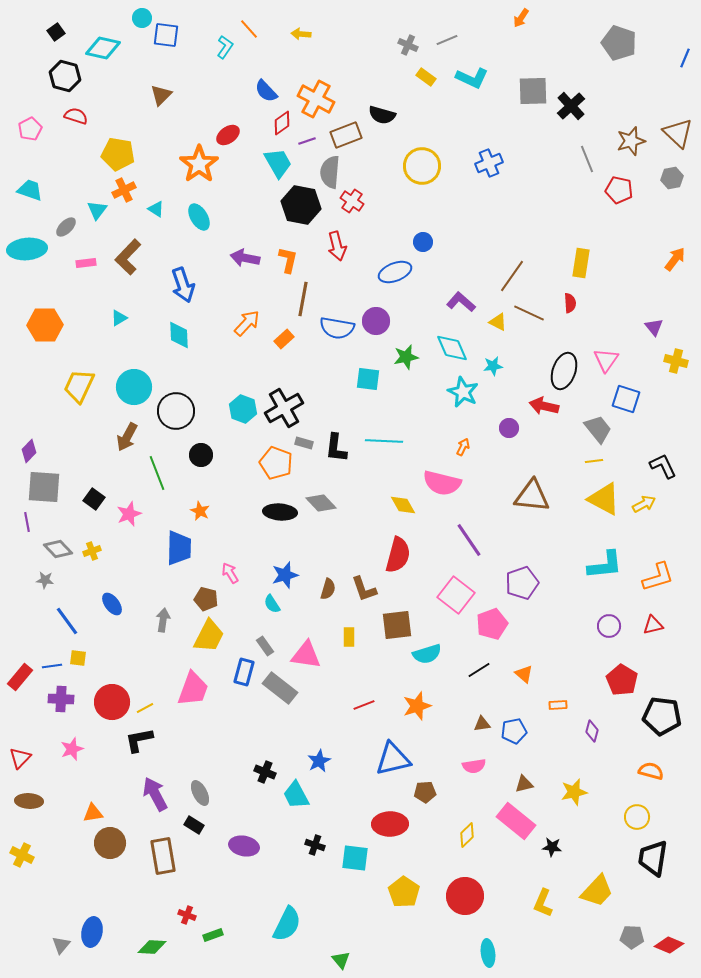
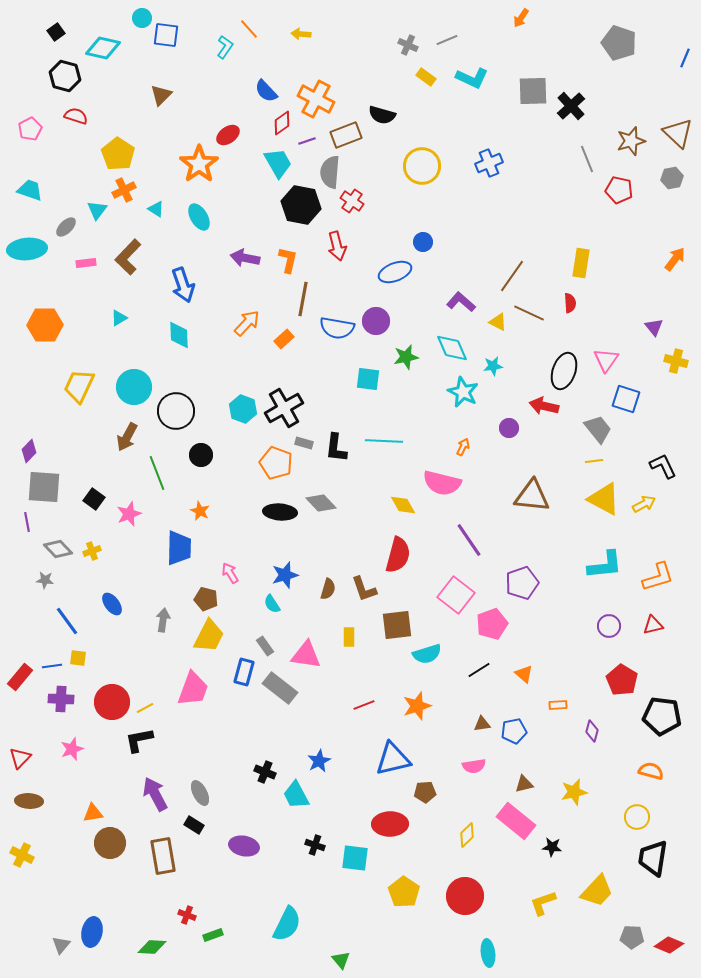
yellow pentagon at (118, 154): rotated 24 degrees clockwise
yellow L-shape at (543, 903): rotated 48 degrees clockwise
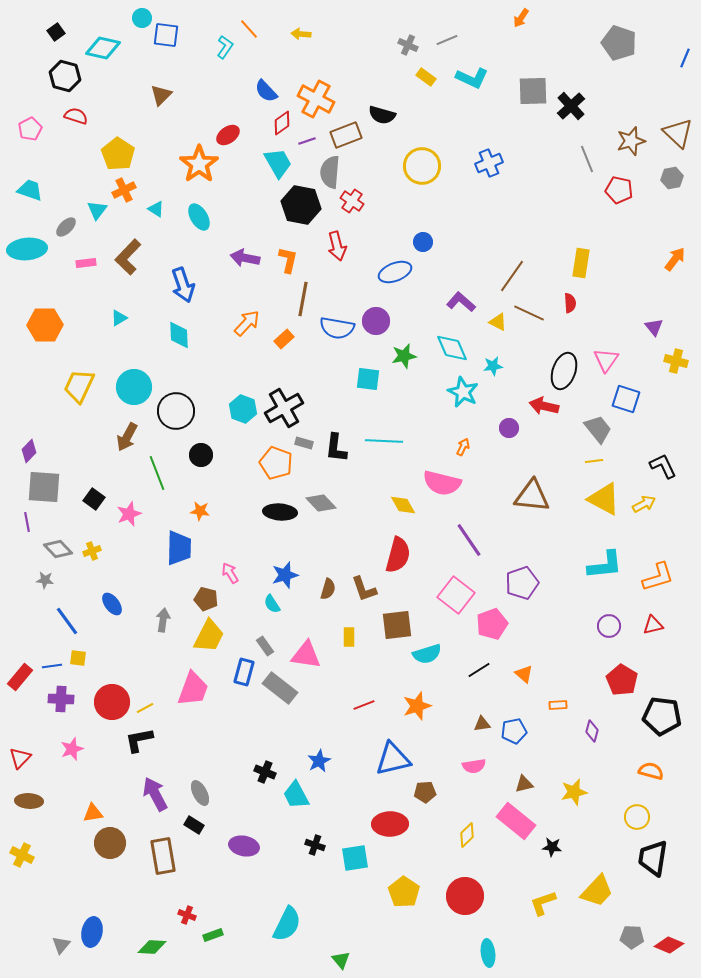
green star at (406, 357): moved 2 px left, 1 px up
orange star at (200, 511): rotated 18 degrees counterclockwise
cyan square at (355, 858): rotated 16 degrees counterclockwise
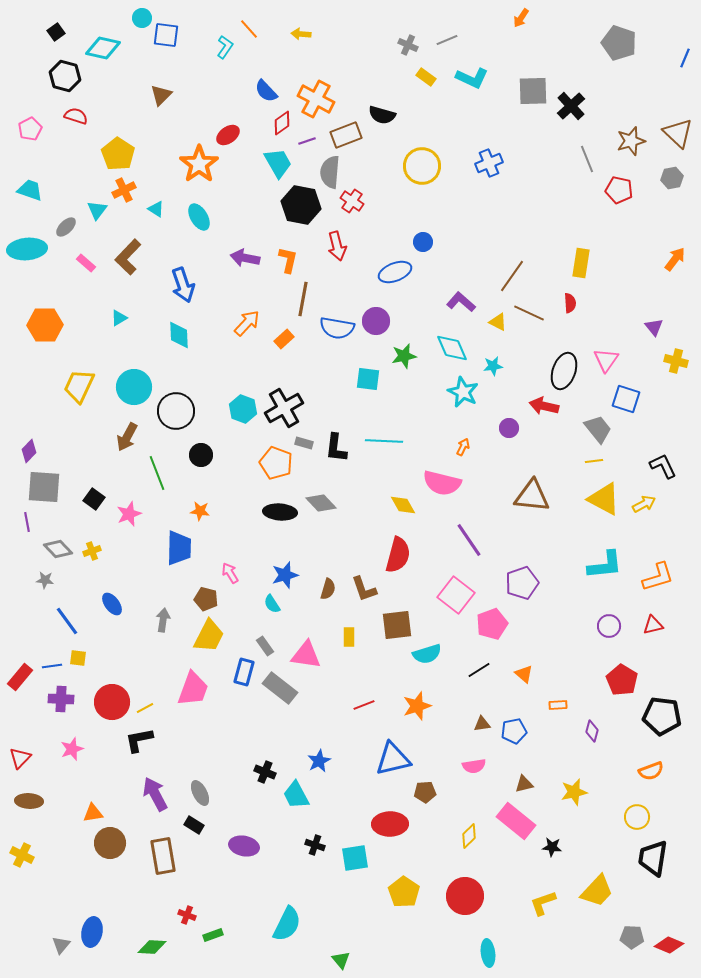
pink rectangle at (86, 263): rotated 48 degrees clockwise
orange semicircle at (651, 771): rotated 145 degrees clockwise
yellow diamond at (467, 835): moved 2 px right, 1 px down
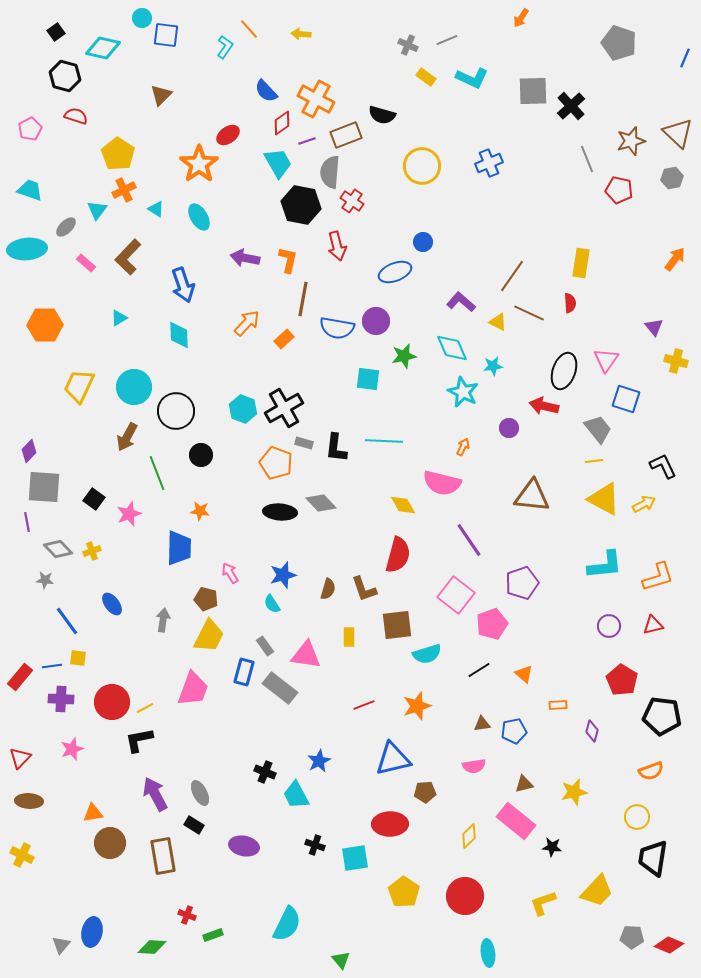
blue star at (285, 575): moved 2 px left
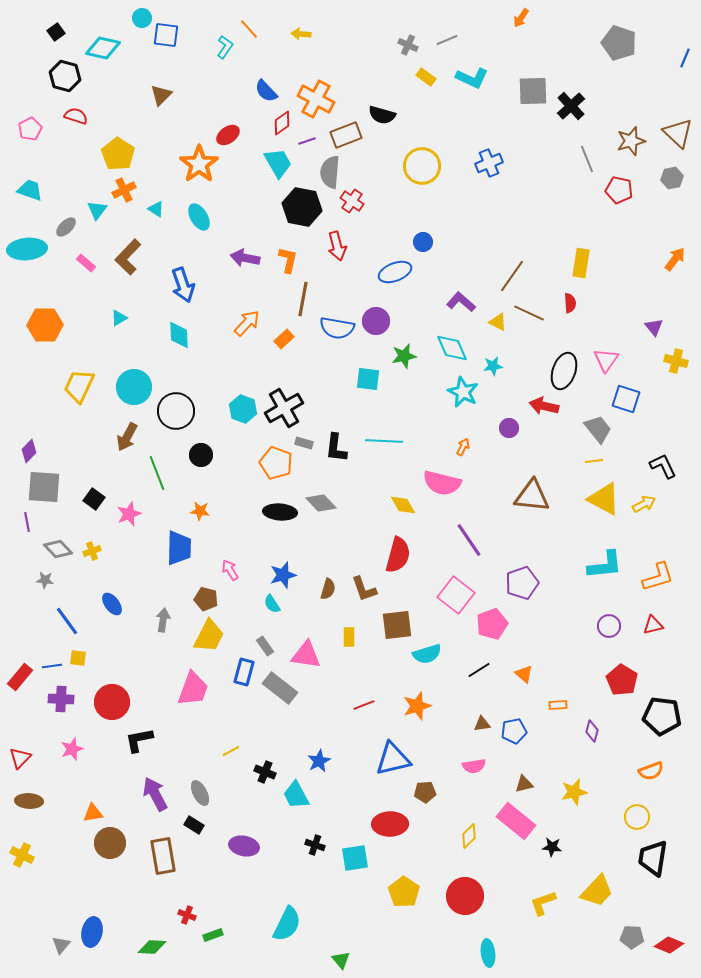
black hexagon at (301, 205): moved 1 px right, 2 px down
pink arrow at (230, 573): moved 3 px up
yellow line at (145, 708): moved 86 px right, 43 px down
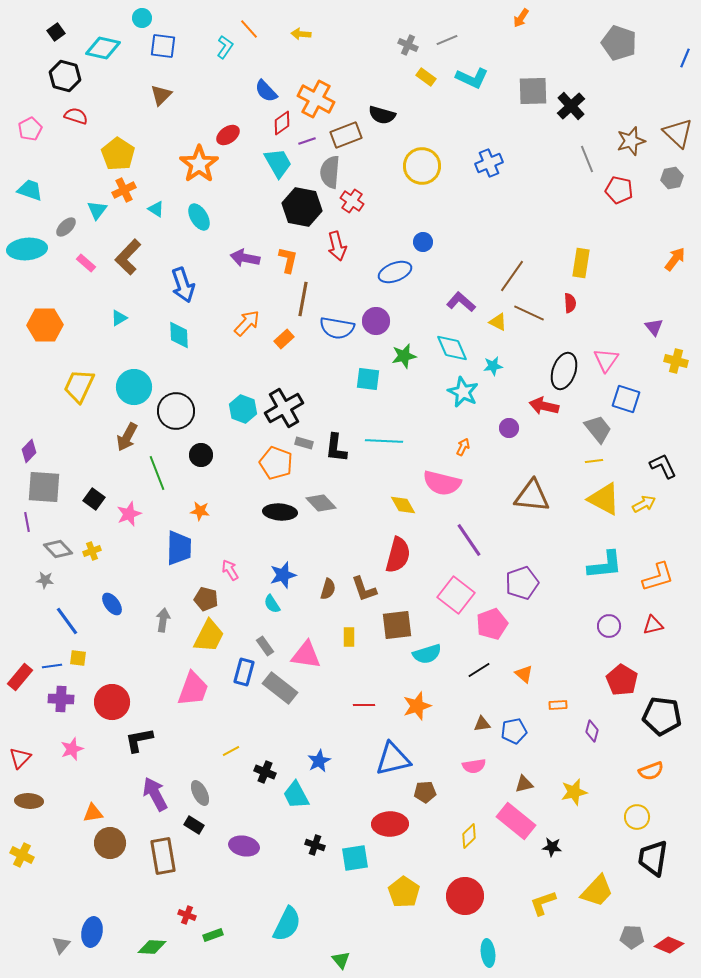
blue square at (166, 35): moved 3 px left, 11 px down
red line at (364, 705): rotated 20 degrees clockwise
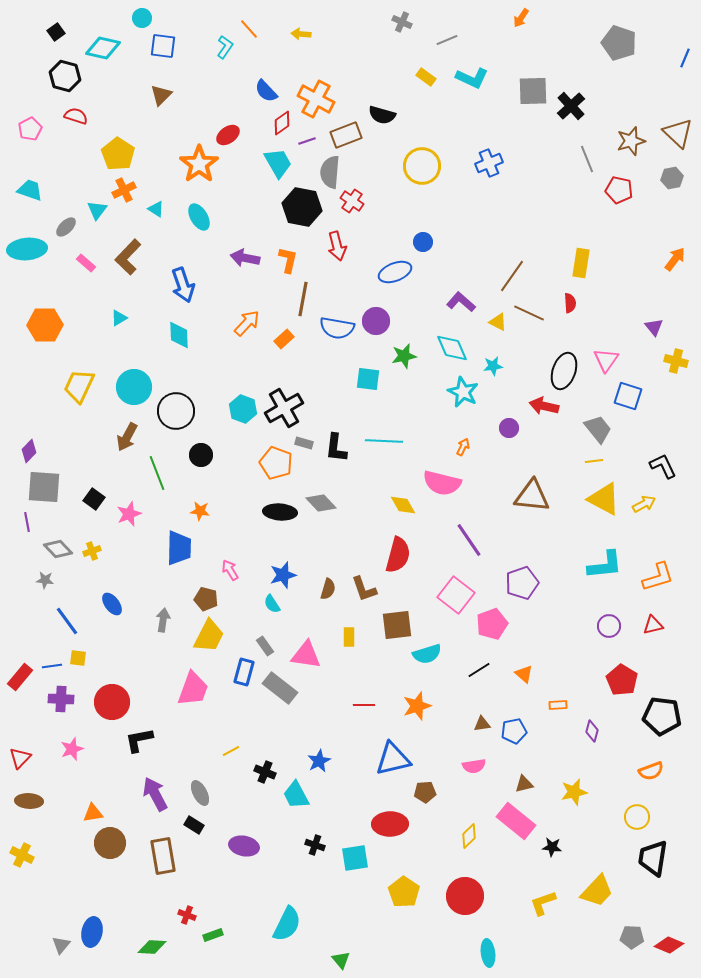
gray cross at (408, 45): moved 6 px left, 23 px up
blue square at (626, 399): moved 2 px right, 3 px up
